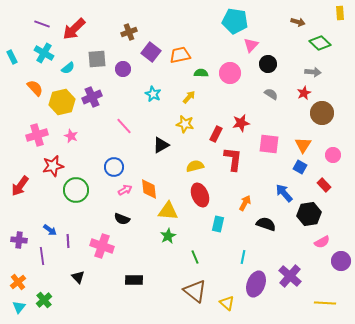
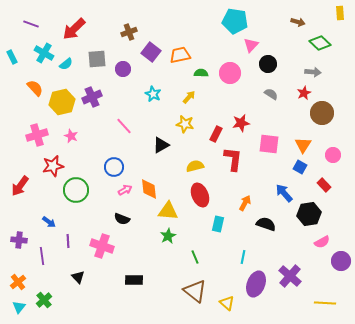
purple line at (42, 24): moved 11 px left
cyan semicircle at (68, 68): moved 2 px left, 4 px up
blue arrow at (50, 230): moved 1 px left, 8 px up
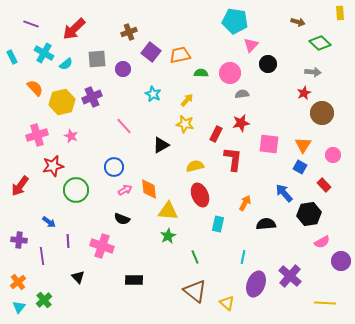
gray semicircle at (271, 94): moved 29 px left; rotated 40 degrees counterclockwise
yellow arrow at (189, 97): moved 2 px left, 3 px down
black semicircle at (266, 224): rotated 24 degrees counterclockwise
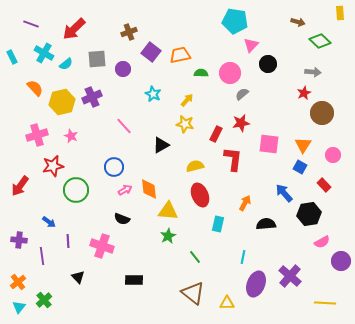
green diamond at (320, 43): moved 2 px up
gray semicircle at (242, 94): rotated 32 degrees counterclockwise
green line at (195, 257): rotated 16 degrees counterclockwise
brown triangle at (195, 291): moved 2 px left, 2 px down
yellow triangle at (227, 303): rotated 42 degrees counterclockwise
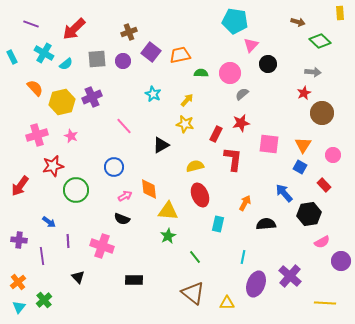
purple circle at (123, 69): moved 8 px up
pink arrow at (125, 190): moved 6 px down
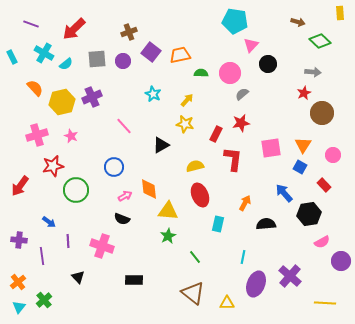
pink square at (269, 144): moved 2 px right, 4 px down; rotated 15 degrees counterclockwise
